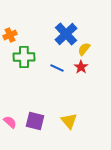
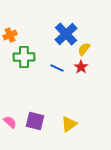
yellow triangle: moved 3 px down; rotated 36 degrees clockwise
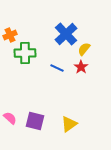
green cross: moved 1 px right, 4 px up
pink semicircle: moved 4 px up
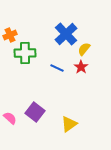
purple square: moved 9 px up; rotated 24 degrees clockwise
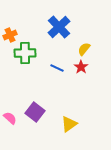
blue cross: moved 7 px left, 7 px up
